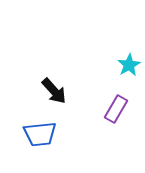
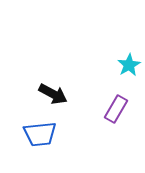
black arrow: moved 1 px left, 3 px down; rotated 20 degrees counterclockwise
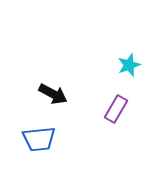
cyan star: rotated 10 degrees clockwise
blue trapezoid: moved 1 px left, 5 px down
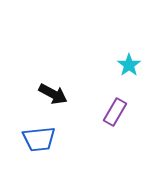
cyan star: rotated 15 degrees counterclockwise
purple rectangle: moved 1 px left, 3 px down
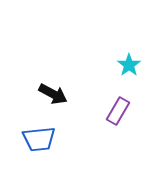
purple rectangle: moved 3 px right, 1 px up
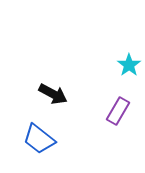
blue trapezoid: rotated 44 degrees clockwise
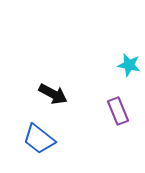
cyan star: rotated 25 degrees counterclockwise
purple rectangle: rotated 52 degrees counterclockwise
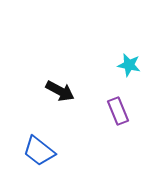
black arrow: moved 7 px right, 3 px up
blue trapezoid: moved 12 px down
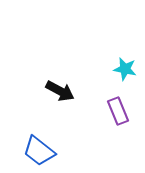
cyan star: moved 4 px left, 4 px down
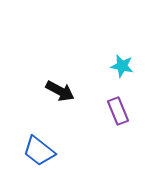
cyan star: moved 3 px left, 3 px up
